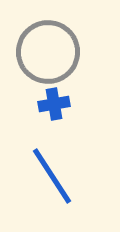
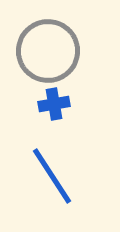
gray circle: moved 1 px up
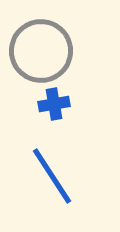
gray circle: moved 7 px left
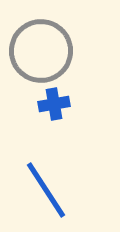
blue line: moved 6 px left, 14 px down
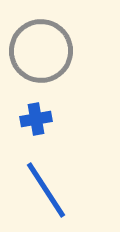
blue cross: moved 18 px left, 15 px down
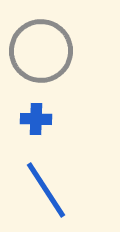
blue cross: rotated 12 degrees clockwise
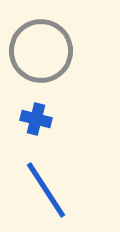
blue cross: rotated 12 degrees clockwise
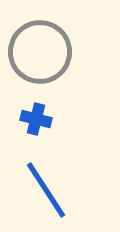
gray circle: moved 1 px left, 1 px down
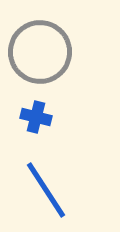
blue cross: moved 2 px up
